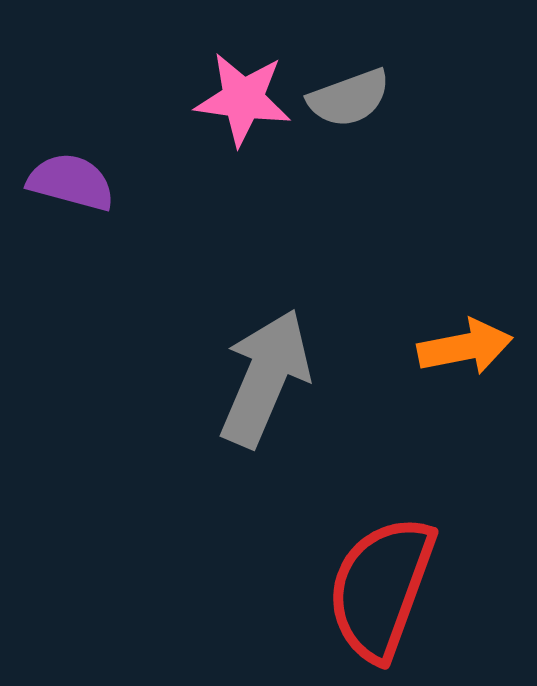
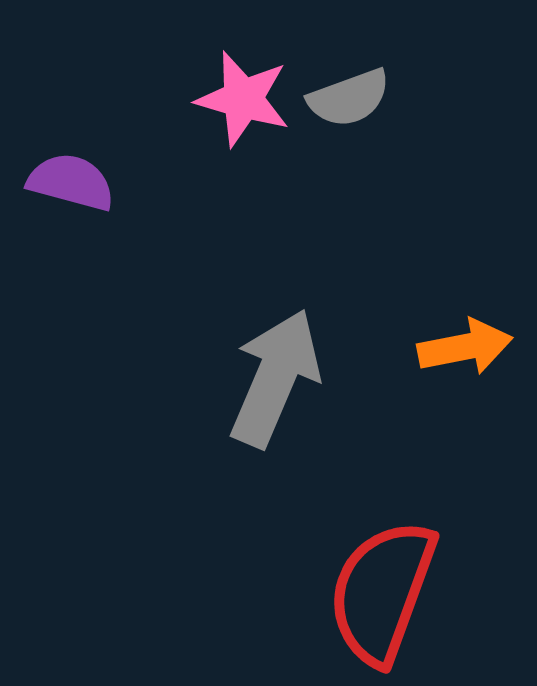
pink star: rotated 8 degrees clockwise
gray arrow: moved 10 px right
red semicircle: moved 1 px right, 4 px down
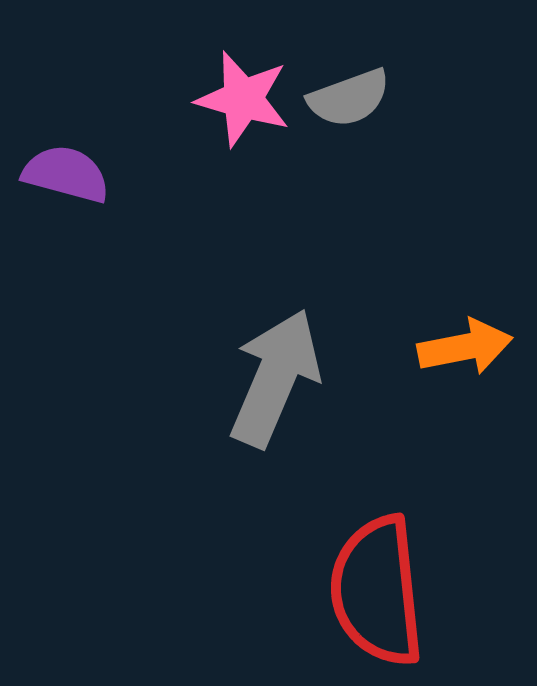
purple semicircle: moved 5 px left, 8 px up
red semicircle: moved 5 px left, 1 px up; rotated 26 degrees counterclockwise
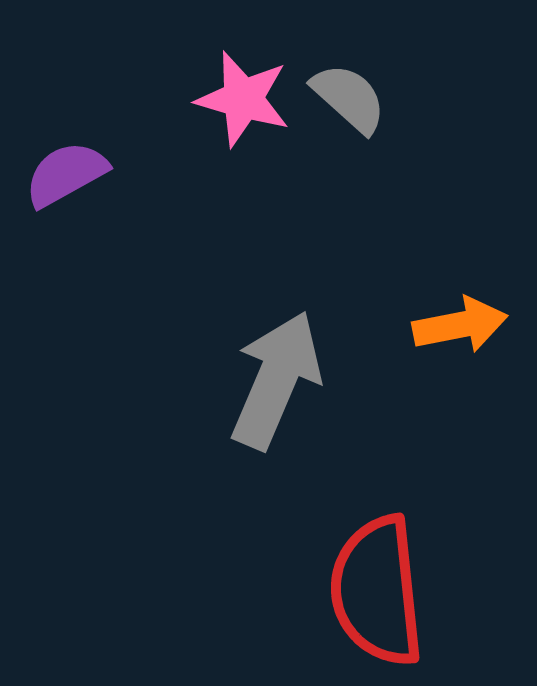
gray semicircle: rotated 118 degrees counterclockwise
purple semicircle: rotated 44 degrees counterclockwise
orange arrow: moved 5 px left, 22 px up
gray arrow: moved 1 px right, 2 px down
